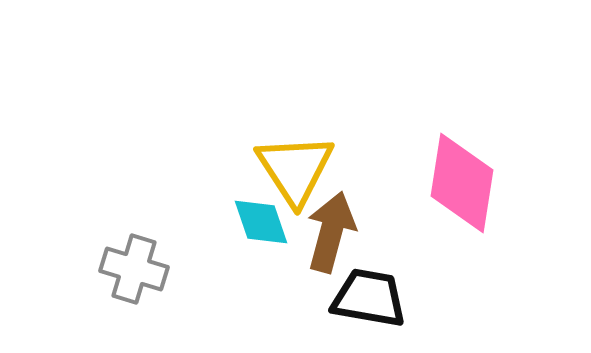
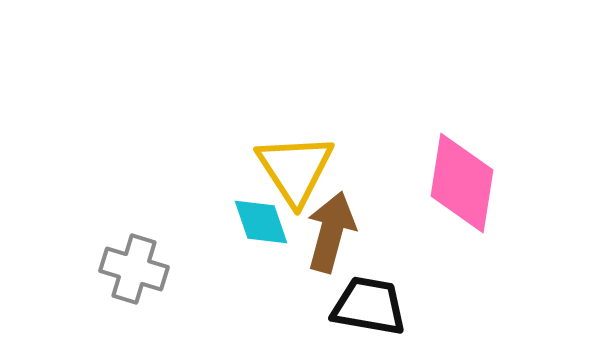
black trapezoid: moved 8 px down
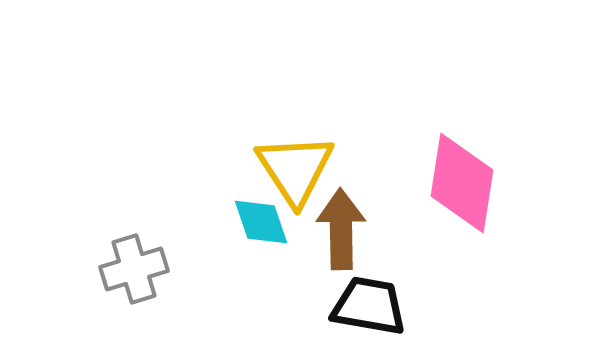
brown arrow: moved 10 px right, 3 px up; rotated 16 degrees counterclockwise
gray cross: rotated 34 degrees counterclockwise
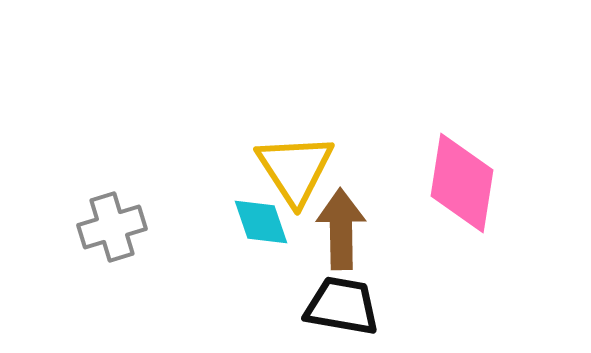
gray cross: moved 22 px left, 42 px up
black trapezoid: moved 27 px left
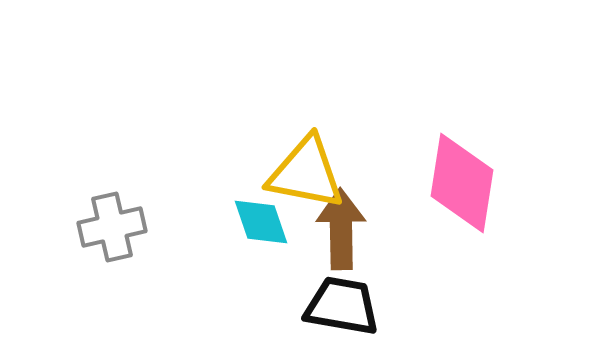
yellow triangle: moved 11 px right, 4 px down; rotated 46 degrees counterclockwise
gray cross: rotated 4 degrees clockwise
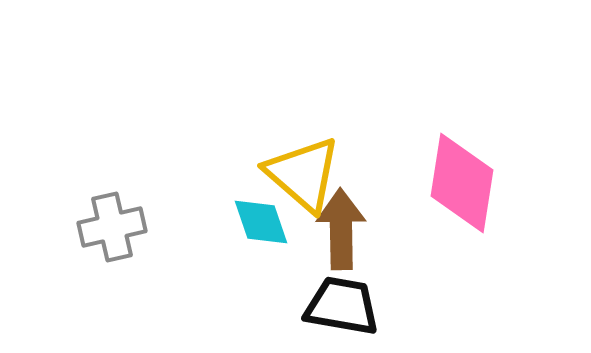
yellow triangle: moved 3 px left, 1 px down; rotated 30 degrees clockwise
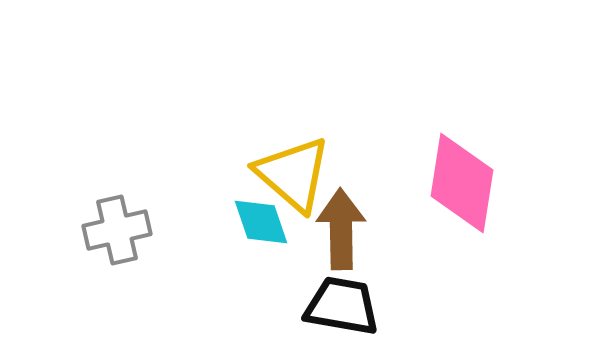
yellow triangle: moved 10 px left
gray cross: moved 5 px right, 3 px down
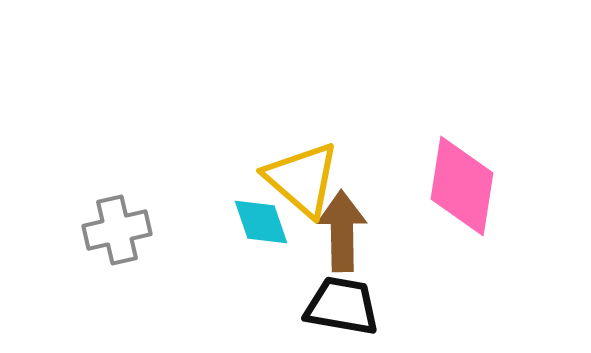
yellow triangle: moved 9 px right, 5 px down
pink diamond: moved 3 px down
brown arrow: moved 1 px right, 2 px down
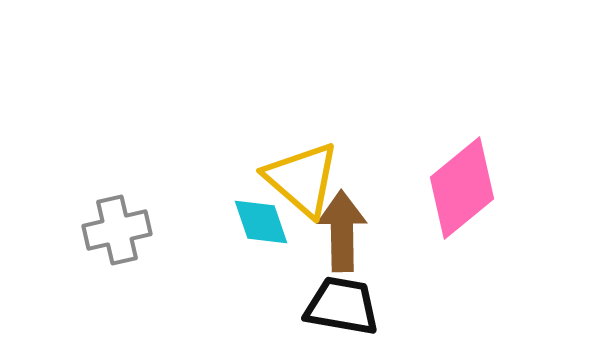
pink diamond: moved 2 px down; rotated 42 degrees clockwise
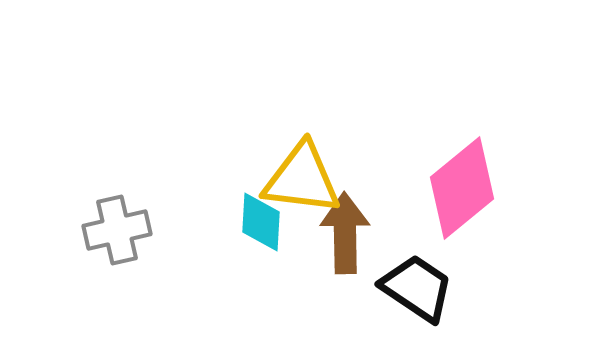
yellow triangle: rotated 34 degrees counterclockwise
cyan diamond: rotated 22 degrees clockwise
brown arrow: moved 3 px right, 2 px down
black trapezoid: moved 75 px right, 18 px up; rotated 24 degrees clockwise
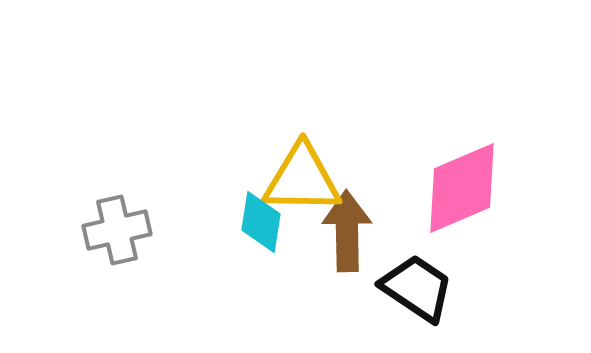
yellow triangle: rotated 6 degrees counterclockwise
pink diamond: rotated 16 degrees clockwise
cyan diamond: rotated 6 degrees clockwise
brown arrow: moved 2 px right, 2 px up
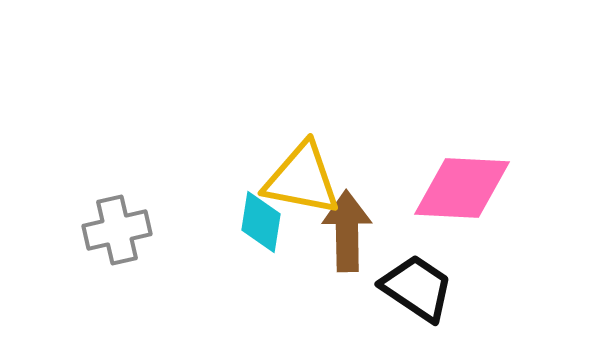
yellow triangle: rotated 10 degrees clockwise
pink diamond: rotated 26 degrees clockwise
